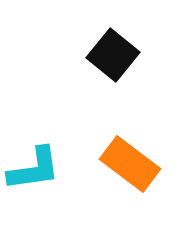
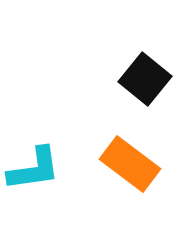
black square: moved 32 px right, 24 px down
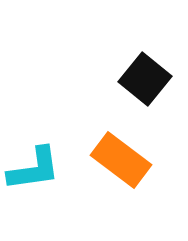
orange rectangle: moved 9 px left, 4 px up
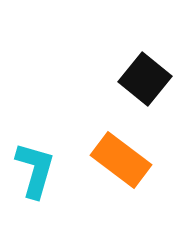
cyan L-shape: moved 1 px right, 1 px down; rotated 66 degrees counterclockwise
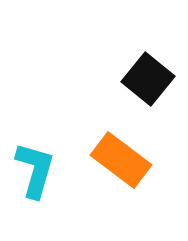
black square: moved 3 px right
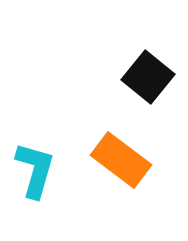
black square: moved 2 px up
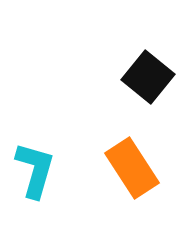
orange rectangle: moved 11 px right, 8 px down; rotated 20 degrees clockwise
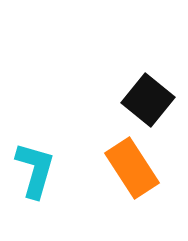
black square: moved 23 px down
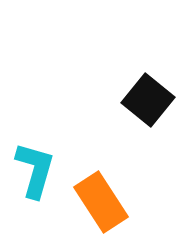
orange rectangle: moved 31 px left, 34 px down
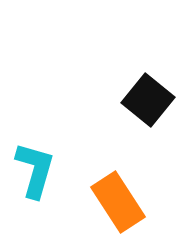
orange rectangle: moved 17 px right
